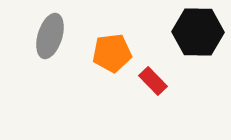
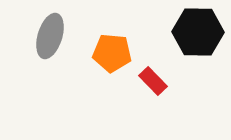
orange pentagon: rotated 12 degrees clockwise
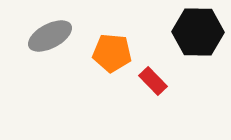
gray ellipse: rotated 45 degrees clockwise
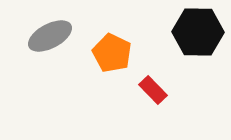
orange pentagon: rotated 21 degrees clockwise
red rectangle: moved 9 px down
